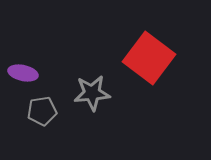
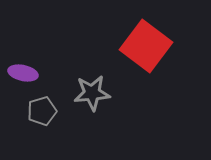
red square: moved 3 px left, 12 px up
gray pentagon: rotated 8 degrees counterclockwise
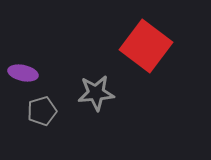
gray star: moved 4 px right
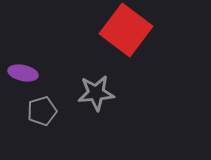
red square: moved 20 px left, 16 px up
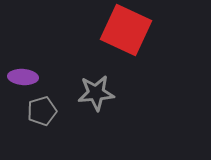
red square: rotated 12 degrees counterclockwise
purple ellipse: moved 4 px down; rotated 8 degrees counterclockwise
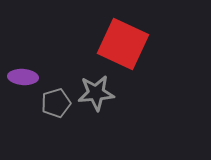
red square: moved 3 px left, 14 px down
gray pentagon: moved 14 px right, 8 px up
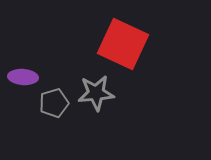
gray pentagon: moved 2 px left
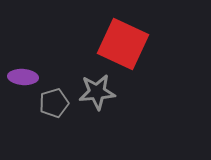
gray star: moved 1 px right, 1 px up
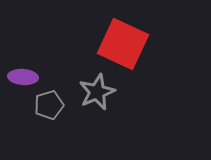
gray star: rotated 18 degrees counterclockwise
gray pentagon: moved 5 px left, 2 px down
